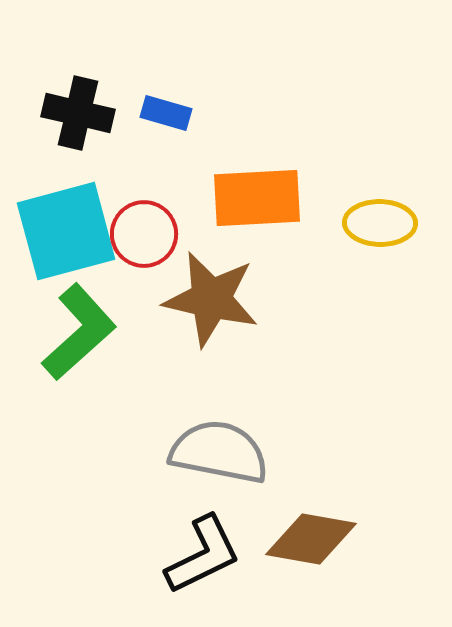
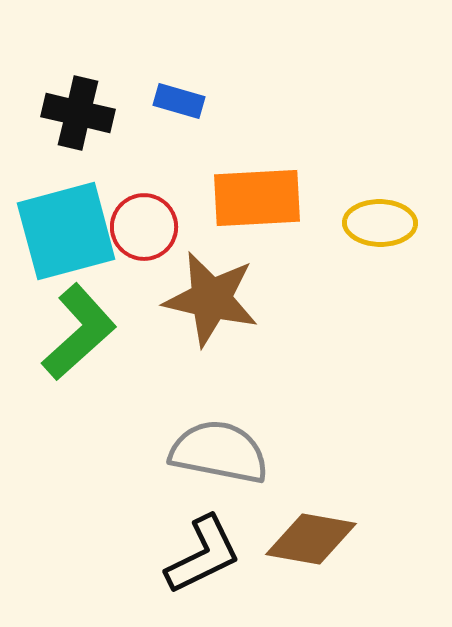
blue rectangle: moved 13 px right, 12 px up
red circle: moved 7 px up
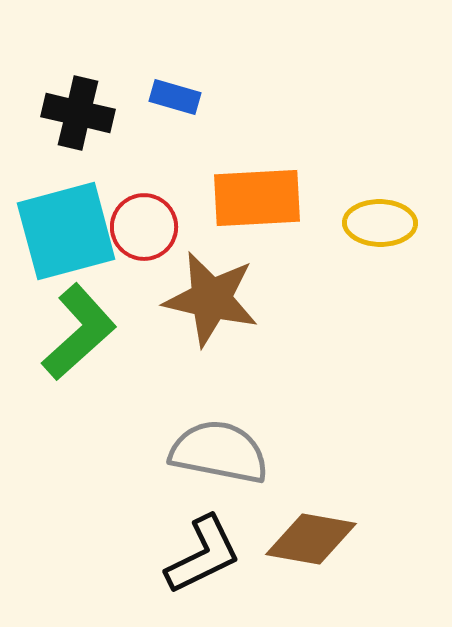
blue rectangle: moved 4 px left, 4 px up
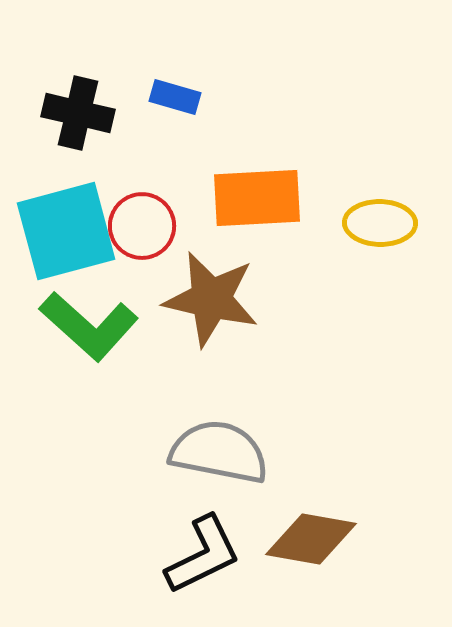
red circle: moved 2 px left, 1 px up
green L-shape: moved 10 px right, 6 px up; rotated 84 degrees clockwise
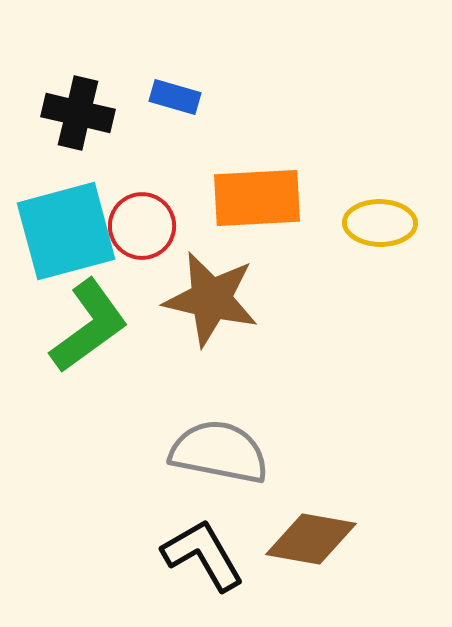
green L-shape: rotated 78 degrees counterclockwise
black L-shape: rotated 94 degrees counterclockwise
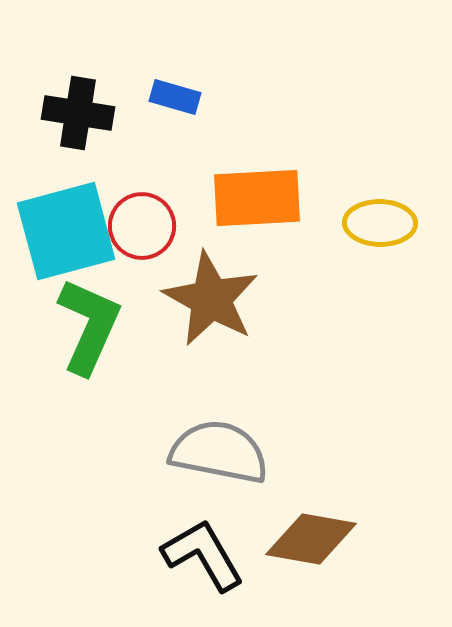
black cross: rotated 4 degrees counterclockwise
brown star: rotated 16 degrees clockwise
green L-shape: rotated 30 degrees counterclockwise
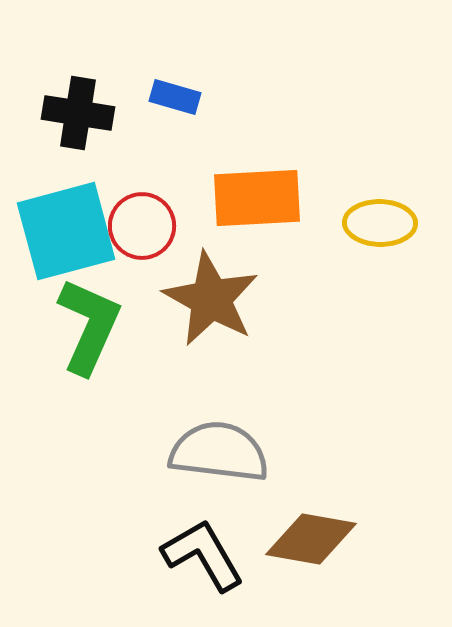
gray semicircle: rotated 4 degrees counterclockwise
